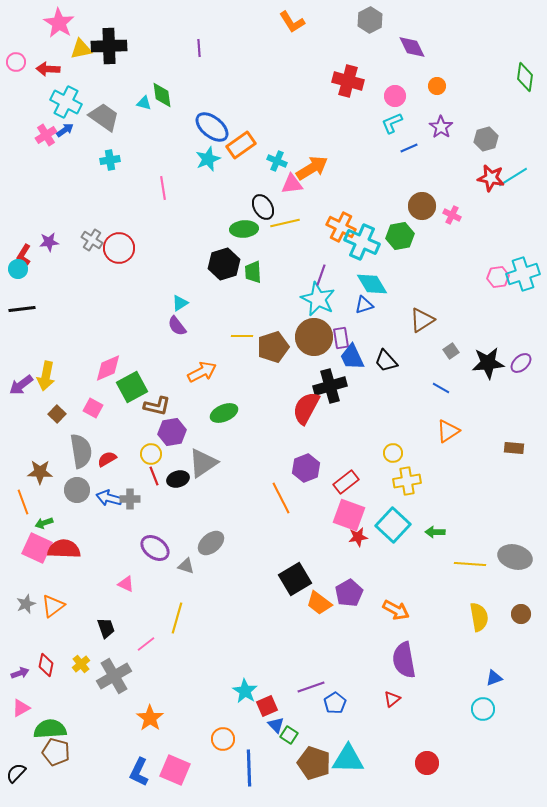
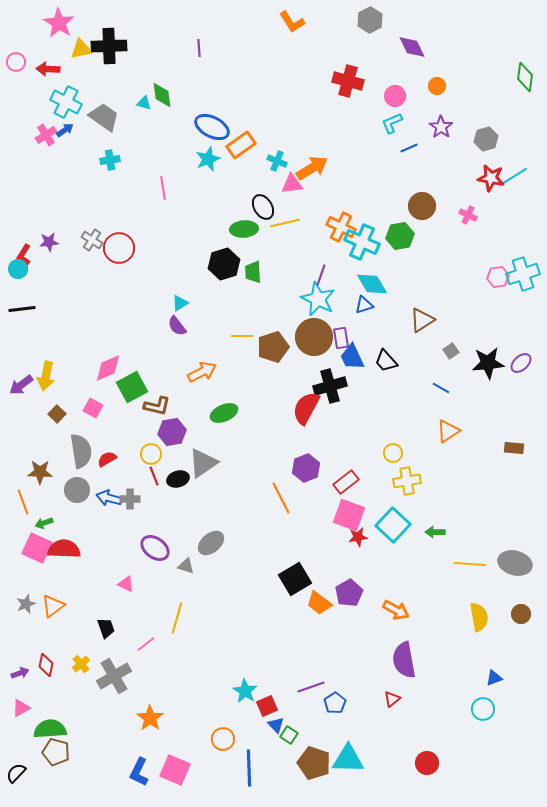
blue ellipse at (212, 127): rotated 12 degrees counterclockwise
pink cross at (452, 215): moved 16 px right
gray ellipse at (515, 557): moved 6 px down
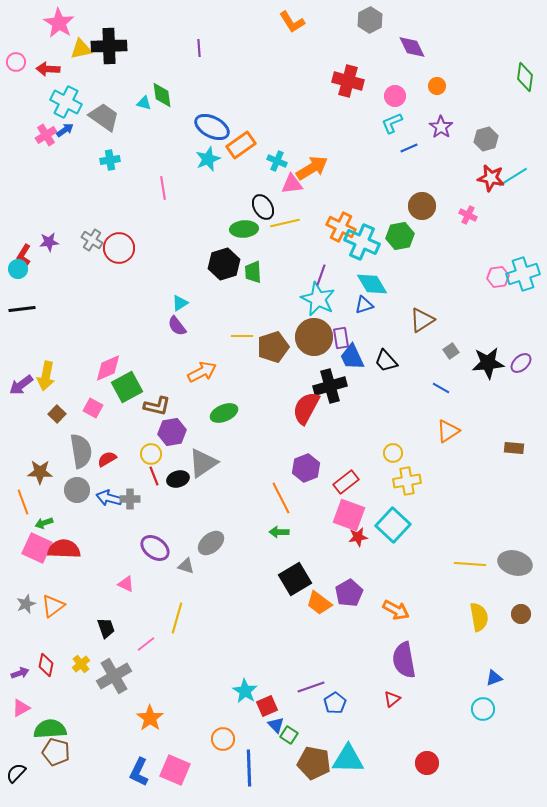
green square at (132, 387): moved 5 px left
green arrow at (435, 532): moved 156 px left
brown pentagon at (314, 763): rotated 8 degrees counterclockwise
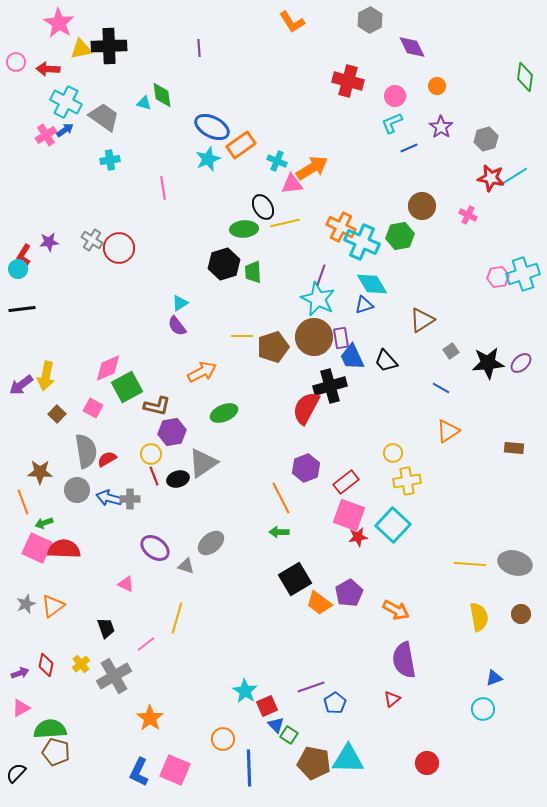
gray semicircle at (81, 451): moved 5 px right
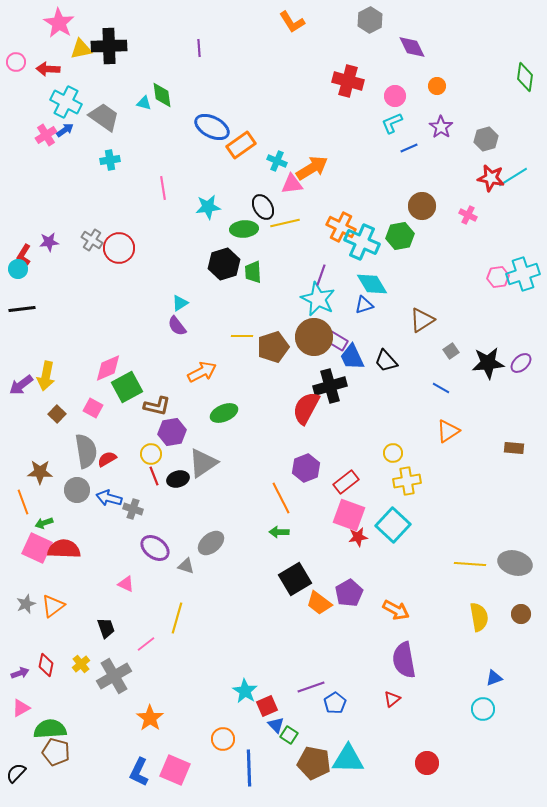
cyan star at (208, 159): moved 48 px down; rotated 15 degrees clockwise
purple rectangle at (341, 338): moved 4 px left, 3 px down; rotated 50 degrees counterclockwise
gray cross at (130, 499): moved 3 px right, 10 px down; rotated 18 degrees clockwise
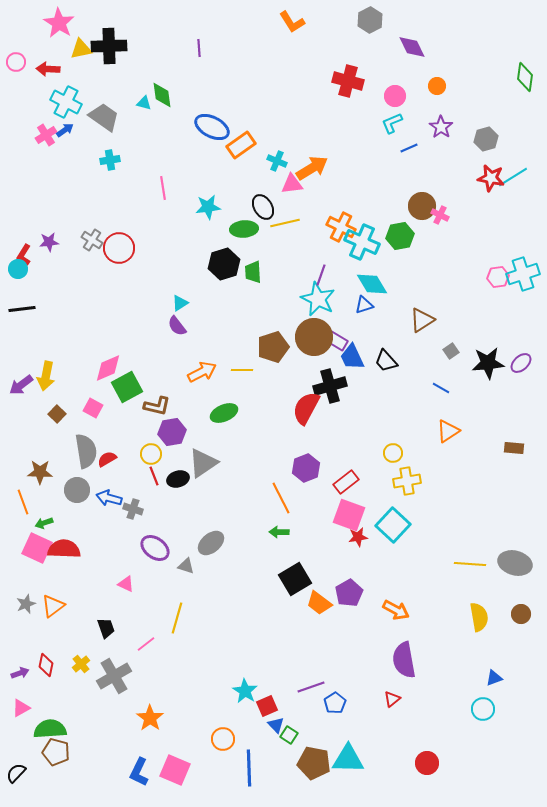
pink cross at (468, 215): moved 28 px left
yellow line at (242, 336): moved 34 px down
